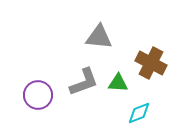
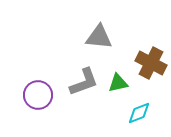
green triangle: rotated 15 degrees counterclockwise
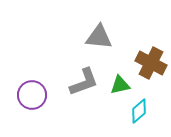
green triangle: moved 2 px right, 2 px down
purple circle: moved 6 px left
cyan diamond: moved 2 px up; rotated 20 degrees counterclockwise
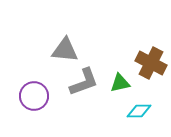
gray triangle: moved 34 px left, 13 px down
green triangle: moved 2 px up
purple circle: moved 2 px right, 1 px down
cyan diamond: rotated 40 degrees clockwise
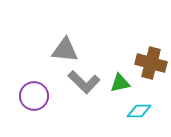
brown cross: rotated 12 degrees counterclockwise
gray L-shape: rotated 64 degrees clockwise
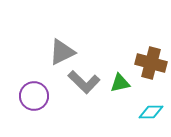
gray triangle: moved 3 px left, 2 px down; rotated 32 degrees counterclockwise
cyan diamond: moved 12 px right, 1 px down
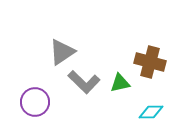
gray triangle: rotated 8 degrees counterclockwise
brown cross: moved 1 px left, 1 px up
purple circle: moved 1 px right, 6 px down
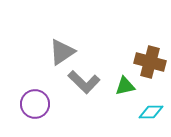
green triangle: moved 5 px right, 3 px down
purple circle: moved 2 px down
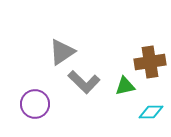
brown cross: rotated 24 degrees counterclockwise
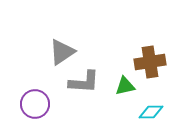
gray L-shape: rotated 40 degrees counterclockwise
